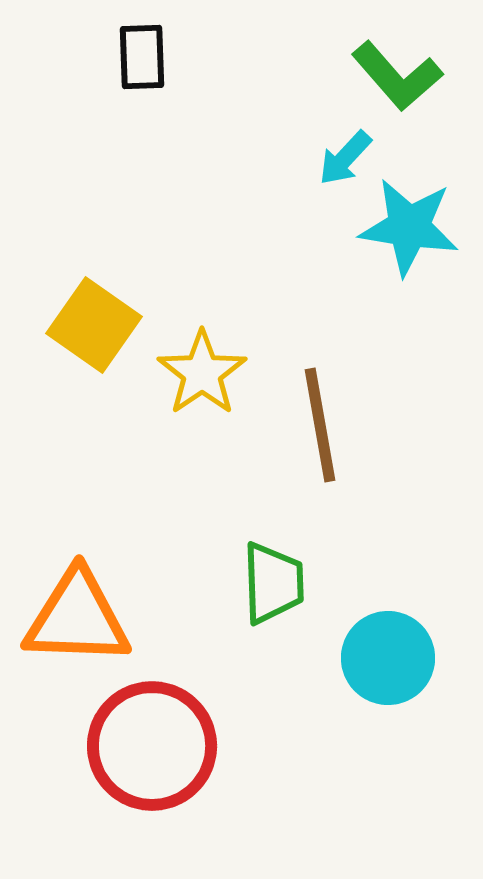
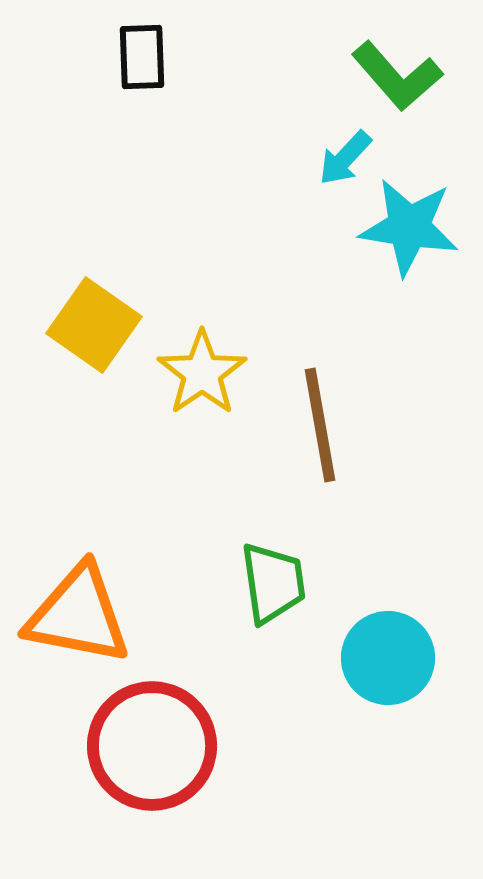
green trapezoid: rotated 6 degrees counterclockwise
orange triangle: moved 1 px right, 3 px up; rotated 9 degrees clockwise
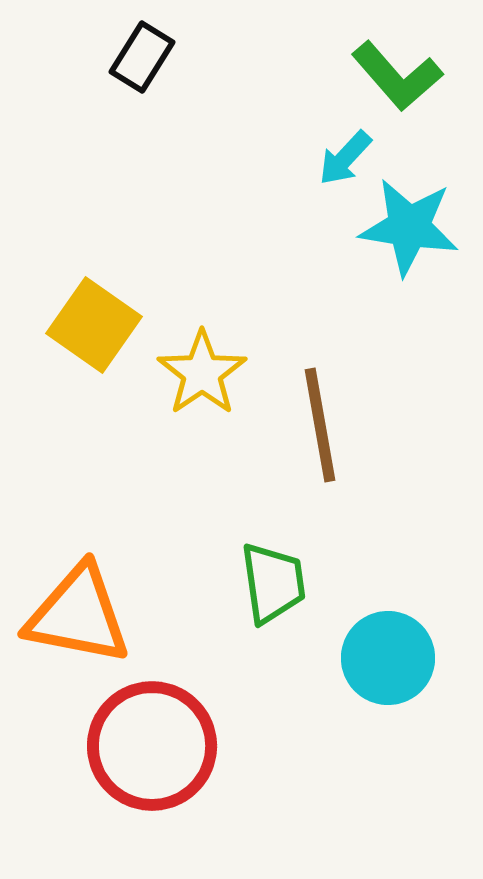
black rectangle: rotated 34 degrees clockwise
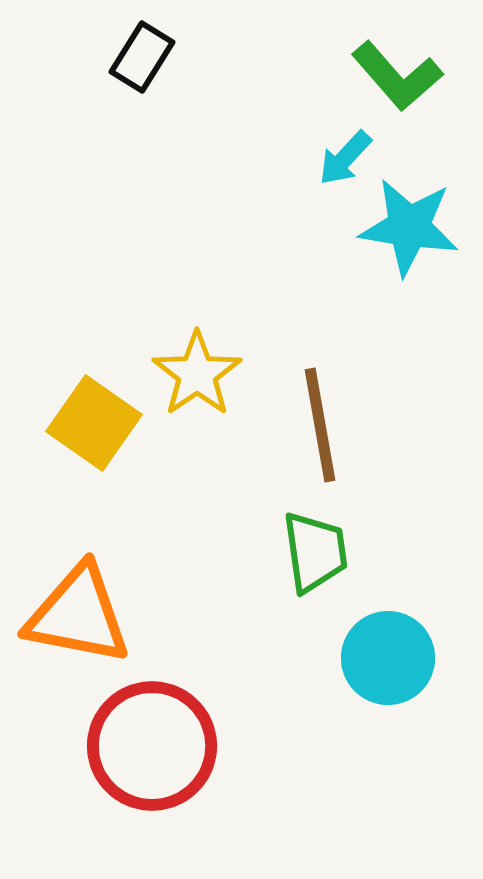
yellow square: moved 98 px down
yellow star: moved 5 px left, 1 px down
green trapezoid: moved 42 px right, 31 px up
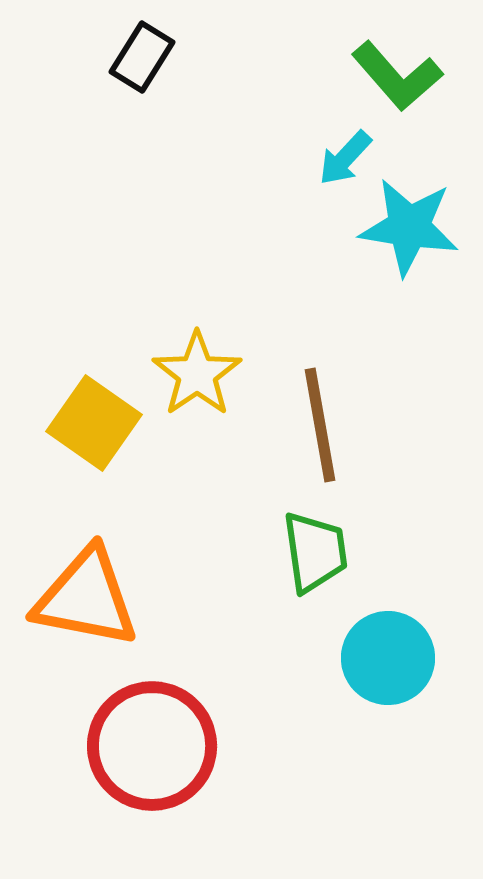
orange triangle: moved 8 px right, 17 px up
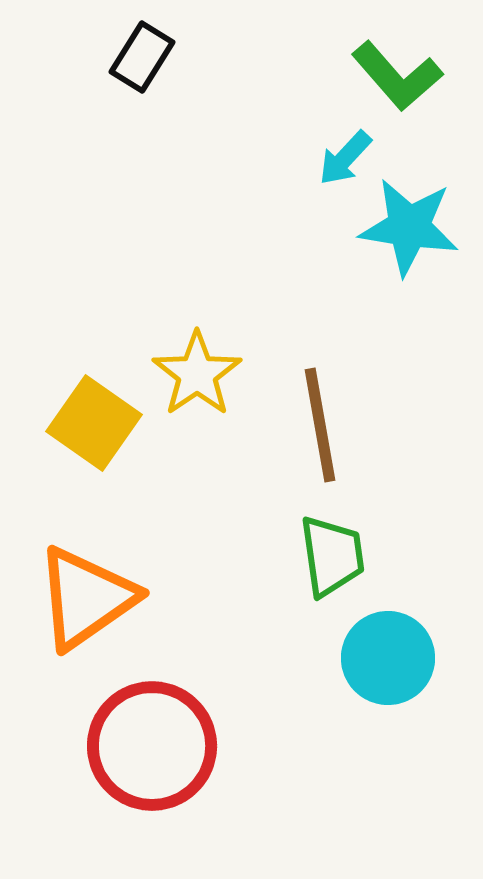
green trapezoid: moved 17 px right, 4 px down
orange triangle: rotated 46 degrees counterclockwise
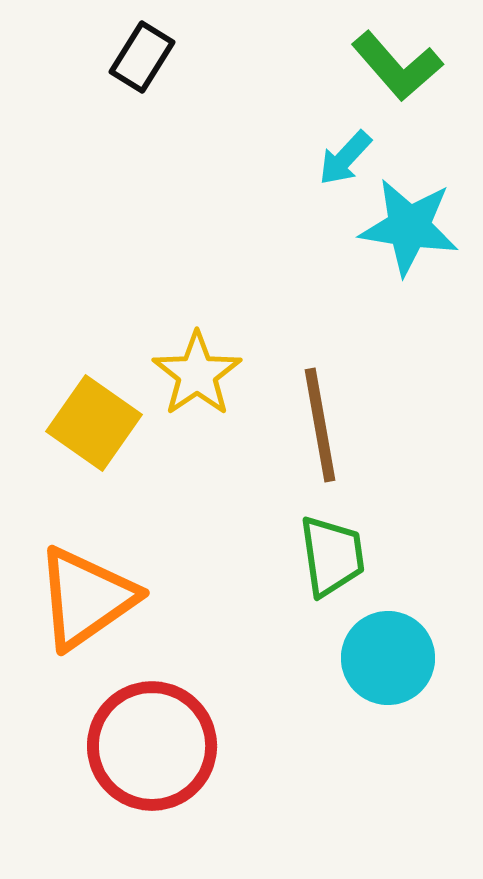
green L-shape: moved 10 px up
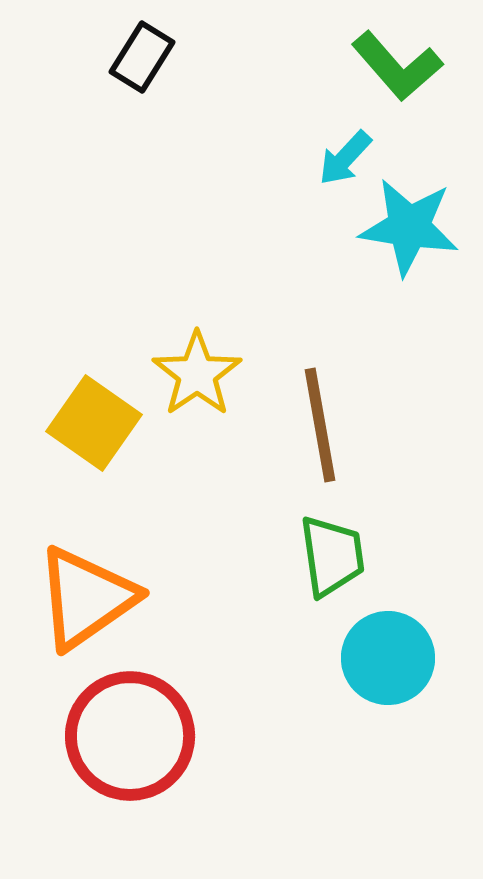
red circle: moved 22 px left, 10 px up
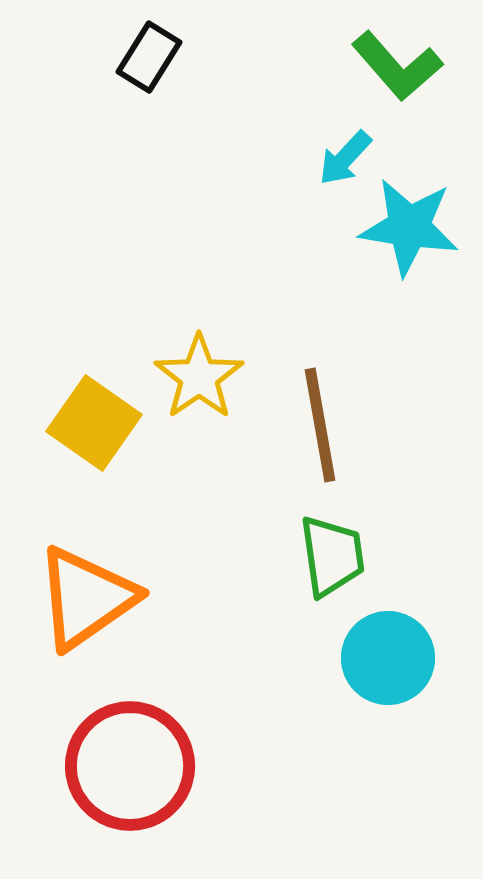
black rectangle: moved 7 px right
yellow star: moved 2 px right, 3 px down
red circle: moved 30 px down
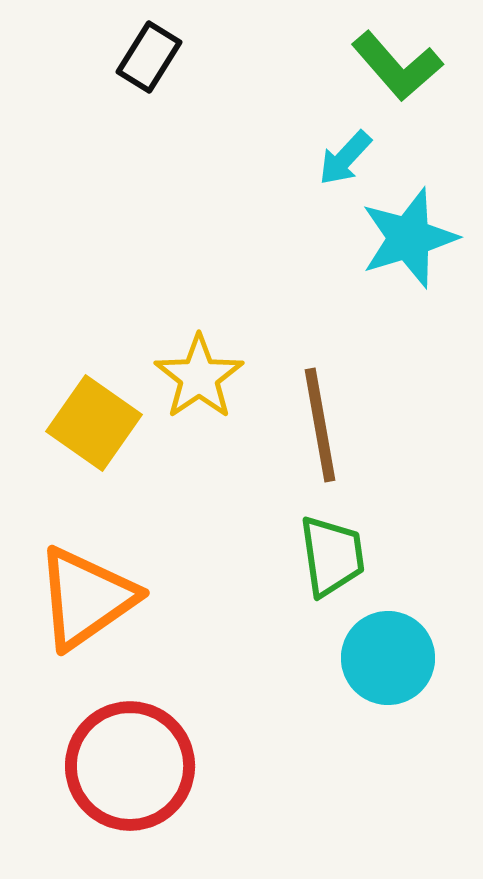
cyan star: moved 11 px down; rotated 26 degrees counterclockwise
